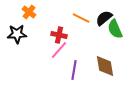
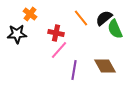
orange cross: moved 1 px right, 2 px down
orange line: rotated 24 degrees clockwise
red cross: moved 3 px left, 2 px up
brown diamond: rotated 20 degrees counterclockwise
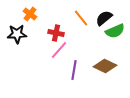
green semicircle: moved 2 px down; rotated 90 degrees counterclockwise
brown diamond: rotated 35 degrees counterclockwise
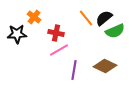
orange cross: moved 4 px right, 3 px down
orange line: moved 5 px right
pink line: rotated 18 degrees clockwise
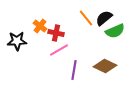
orange cross: moved 6 px right, 9 px down
black star: moved 7 px down
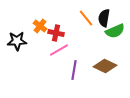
black semicircle: rotated 42 degrees counterclockwise
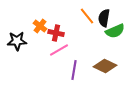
orange line: moved 1 px right, 2 px up
